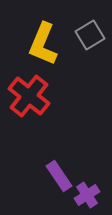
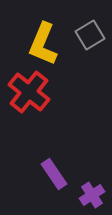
red cross: moved 4 px up
purple rectangle: moved 5 px left, 2 px up
purple cross: moved 5 px right
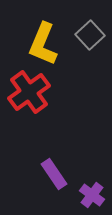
gray square: rotated 12 degrees counterclockwise
red cross: rotated 15 degrees clockwise
purple cross: rotated 20 degrees counterclockwise
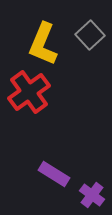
purple rectangle: rotated 24 degrees counterclockwise
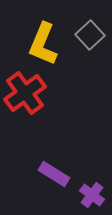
red cross: moved 4 px left, 1 px down
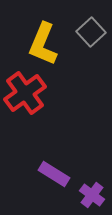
gray square: moved 1 px right, 3 px up
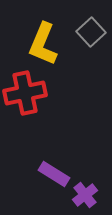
red cross: rotated 24 degrees clockwise
purple cross: moved 7 px left; rotated 15 degrees clockwise
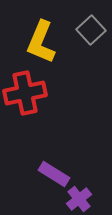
gray square: moved 2 px up
yellow L-shape: moved 2 px left, 2 px up
purple cross: moved 6 px left, 4 px down
